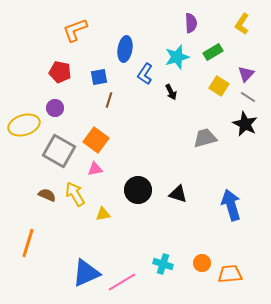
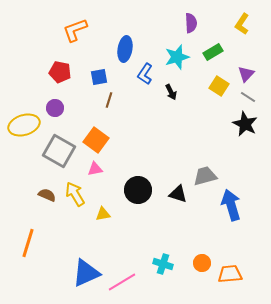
gray trapezoid: moved 38 px down
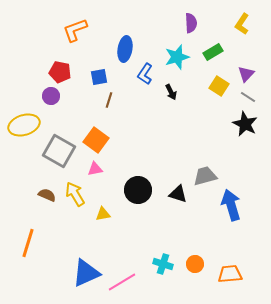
purple circle: moved 4 px left, 12 px up
orange circle: moved 7 px left, 1 px down
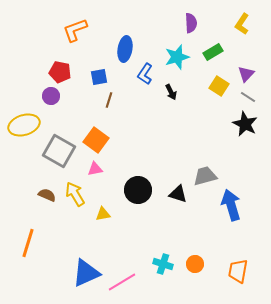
orange trapezoid: moved 8 px right, 3 px up; rotated 75 degrees counterclockwise
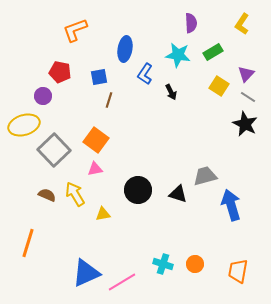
cyan star: moved 1 px right, 2 px up; rotated 25 degrees clockwise
purple circle: moved 8 px left
gray square: moved 5 px left, 1 px up; rotated 16 degrees clockwise
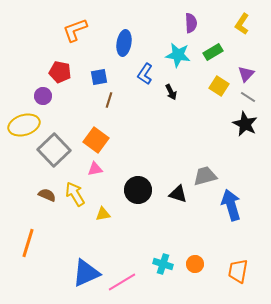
blue ellipse: moved 1 px left, 6 px up
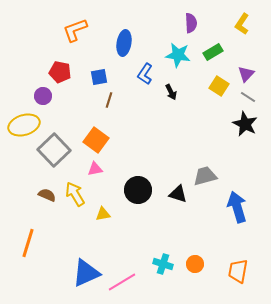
blue arrow: moved 6 px right, 2 px down
